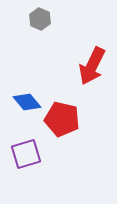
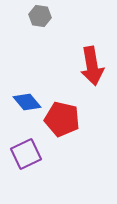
gray hexagon: moved 3 px up; rotated 15 degrees counterclockwise
red arrow: rotated 36 degrees counterclockwise
purple square: rotated 8 degrees counterclockwise
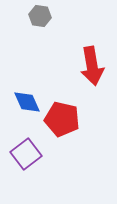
blue diamond: rotated 16 degrees clockwise
purple square: rotated 12 degrees counterclockwise
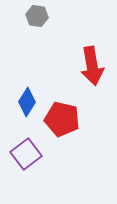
gray hexagon: moved 3 px left
blue diamond: rotated 56 degrees clockwise
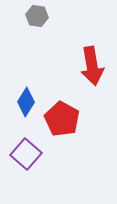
blue diamond: moved 1 px left
red pentagon: rotated 16 degrees clockwise
purple square: rotated 12 degrees counterclockwise
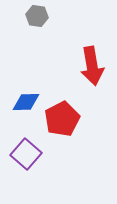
blue diamond: rotated 56 degrees clockwise
red pentagon: rotated 16 degrees clockwise
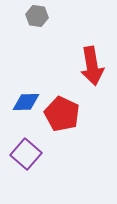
red pentagon: moved 5 px up; rotated 20 degrees counterclockwise
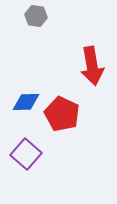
gray hexagon: moved 1 px left
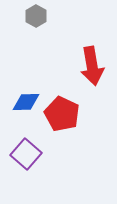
gray hexagon: rotated 20 degrees clockwise
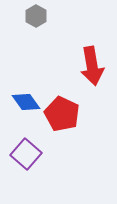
blue diamond: rotated 56 degrees clockwise
